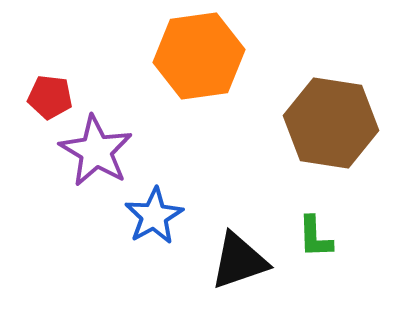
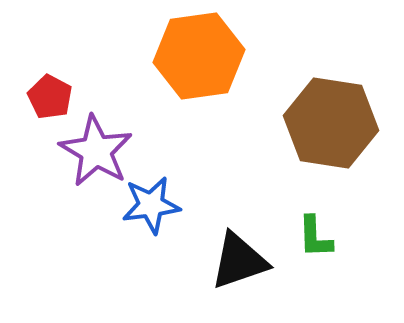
red pentagon: rotated 21 degrees clockwise
blue star: moved 3 px left, 11 px up; rotated 22 degrees clockwise
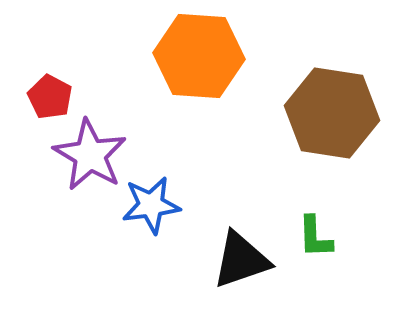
orange hexagon: rotated 12 degrees clockwise
brown hexagon: moved 1 px right, 10 px up
purple star: moved 6 px left, 4 px down
black triangle: moved 2 px right, 1 px up
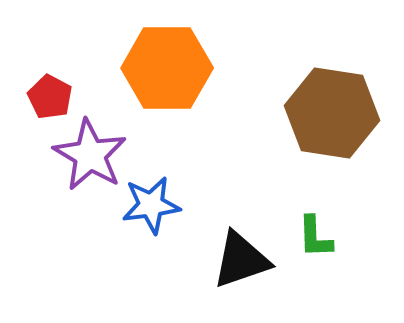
orange hexagon: moved 32 px left, 12 px down; rotated 4 degrees counterclockwise
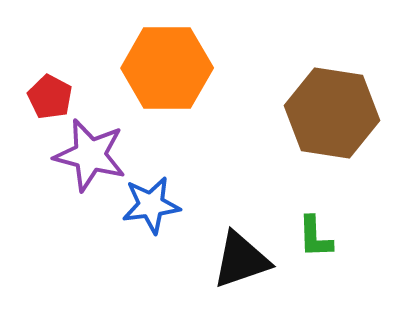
purple star: rotated 16 degrees counterclockwise
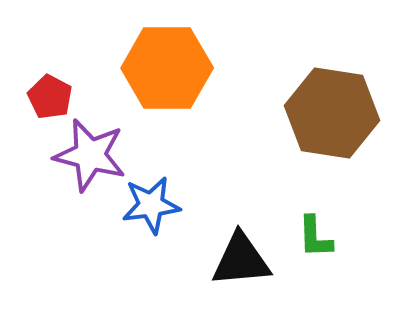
black triangle: rotated 14 degrees clockwise
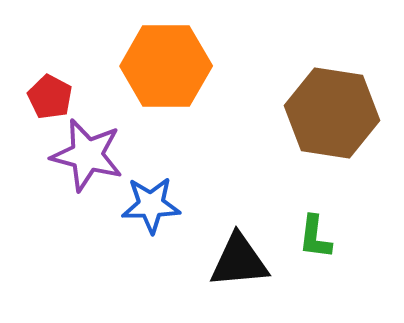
orange hexagon: moved 1 px left, 2 px up
purple star: moved 3 px left
blue star: rotated 6 degrees clockwise
green L-shape: rotated 9 degrees clockwise
black triangle: moved 2 px left, 1 px down
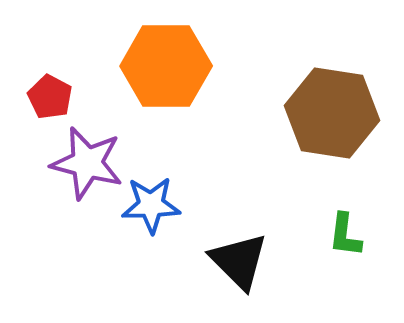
purple star: moved 8 px down
green L-shape: moved 30 px right, 2 px up
black triangle: rotated 50 degrees clockwise
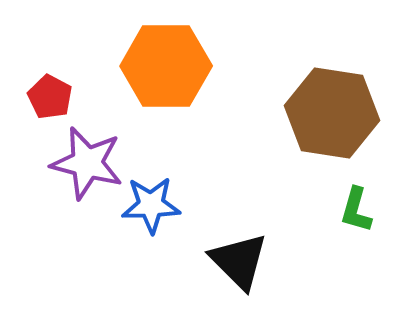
green L-shape: moved 11 px right, 25 px up; rotated 9 degrees clockwise
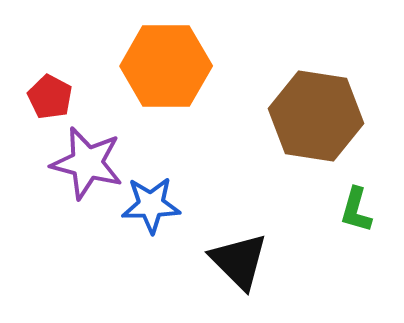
brown hexagon: moved 16 px left, 3 px down
